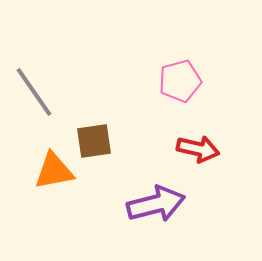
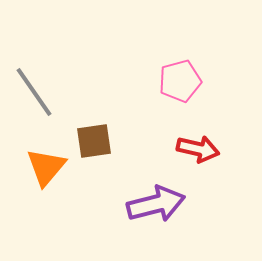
orange triangle: moved 8 px left, 4 px up; rotated 39 degrees counterclockwise
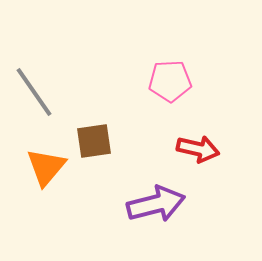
pink pentagon: moved 10 px left; rotated 12 degrees clockwise
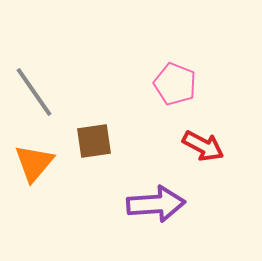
pink pentagon: moved 5 px right, 3 px down; rotated 24 degrees clockwise
red arrow: moved 5 px right, 3 px up; rotated 15 degrees clockwise
orange triangle: moved 12 px left, 4 px up
purple arrow: rotated 10 degrees clockwise
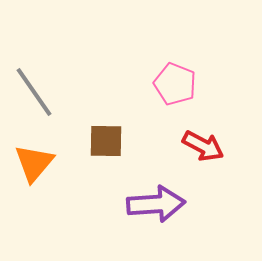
brown square: moved 12 px right; rotated 9 degrees clockwise
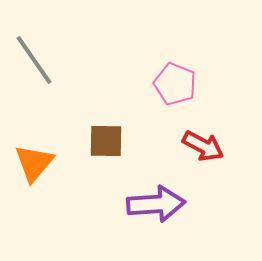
gray line: moved 32 px up
